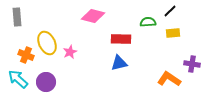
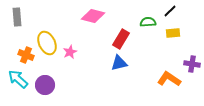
red rectangle: rotated 60 degrees counterclockwise
purple circle: moved 1 px left, 3 px down
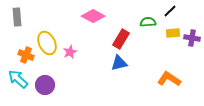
pink diamond: rotated 15 degrees clockwise
purple cross: moved 26 px up
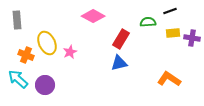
black line: rotated 24 degrees clockwise
gray rectangle: moved 3 px down
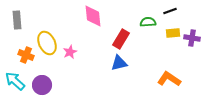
pink diamond: rotated 55 degrees clockwise
cyan arrow: moved 3 px left, 2 px down
purple circle: moved 3 px left
